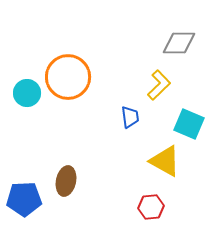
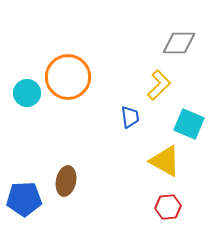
red hexagon: moved 17 px right
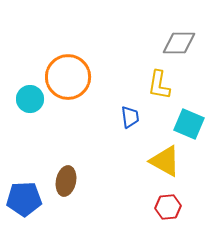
yellow L-shape: rotated 144 degrees clockwise
cyan circle: moved 3 px right, 6 px down
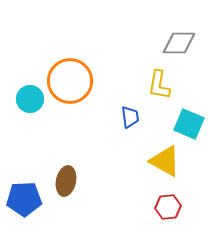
orange circle: moved 2 px right, 4 px down
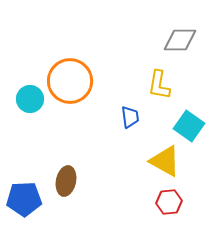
gray diamond: moved 1 px right, 3 px up
cyan square: moved 2 px down; rotated 12 degrees clockwise
red hexagon: moved 1 px right, 5 px up
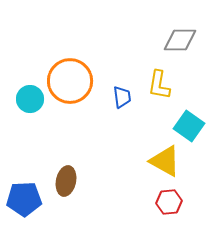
blue trapezoid: moved 8 px left, 20 px up
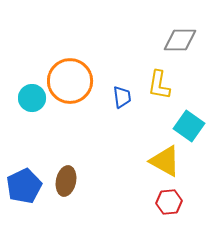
cyan circle: moved 2 px right, 1 px up
blue pentagon: moved 13 px up; rotated 24 degrees counterclockwise
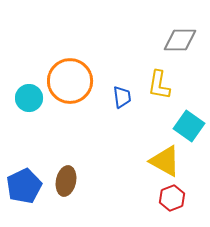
cyan circle: moved 3 px left
red hexagon: moved 3 px right, 4 px up; rotated 15 degrees counterclockwise
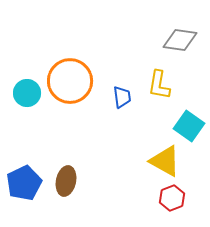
gray diamond: rotated 8 degrees clockwise
cyan circle: moved 2 px left, 5 px up
blue pentagon: moved 3 px up
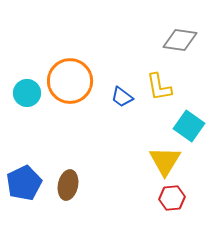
yellow L-shape: moved 2 px down; rotated 20 degrees counterclockwise
blue trapezoid: rotated 135 degrees clockwise
yellow triangle: rotated 32 degrees clockwise
brown ellipse: moved 2 px right, 4 px down
red hexagon: rotated 15 degrees clockwise
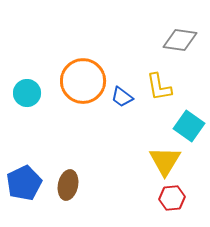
orange circle: moved 13 px right
